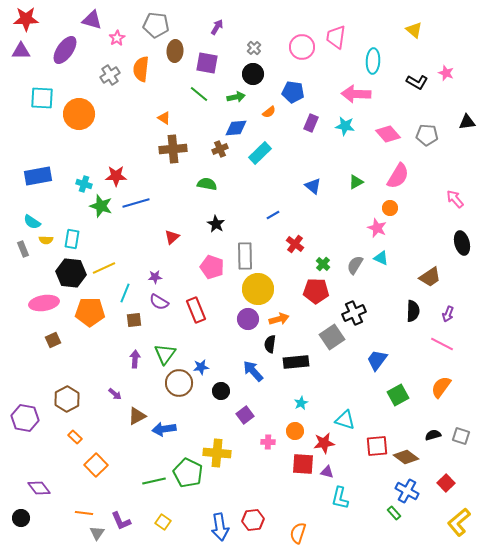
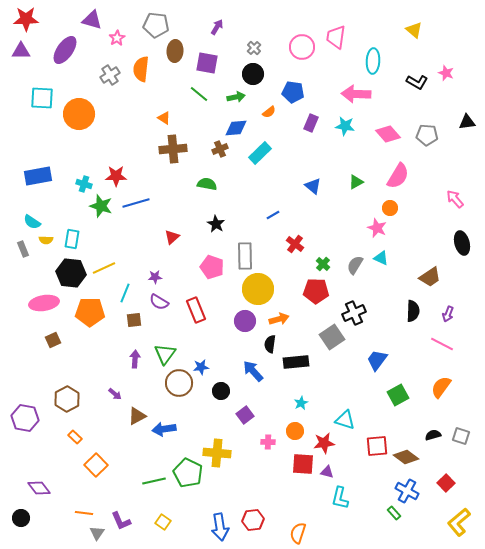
purple circle at (248, 319): moved 3 px left, 2 px down
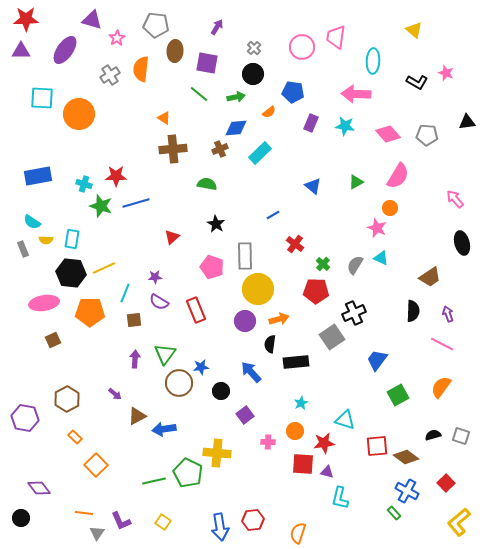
purple arrow at (448, 314): rotated 140 degrees clockwise
blue arrow at (253, 371): moved 2 px left, 1 px down
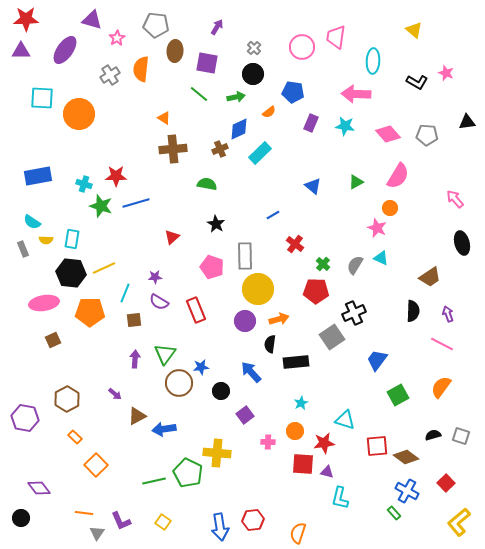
blue diamond at (236, 128): moved 3 px right, 1 px down; rotated 20 degrees counterclockwise
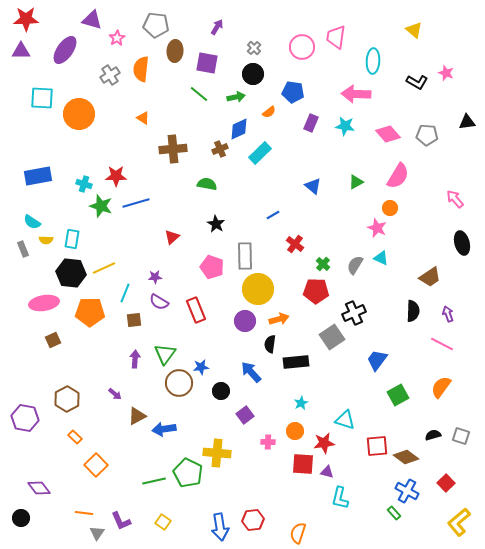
orange triangle at (164, 118): moved 21 px left
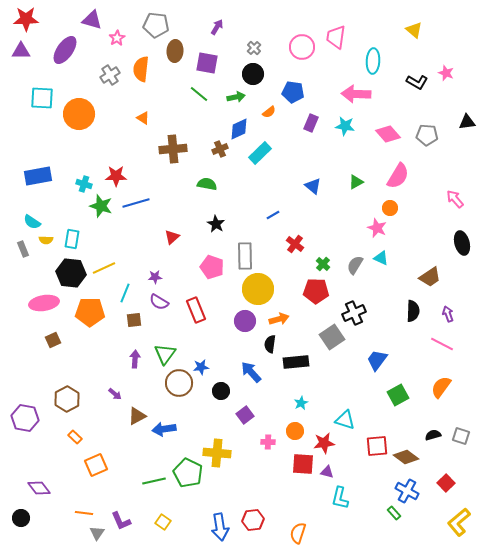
orange square at (96, 465): rotated 20 degrees clockwise
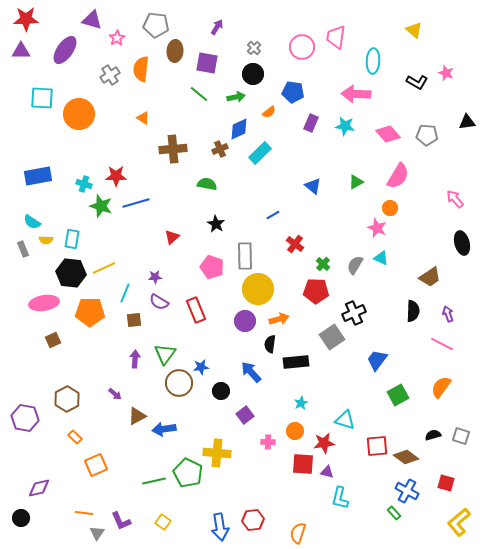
red square at (446, 483): rotated 30 degrees counterclockwise
purple diamond at (39, 488): rotated 65 degrees counterclockwise
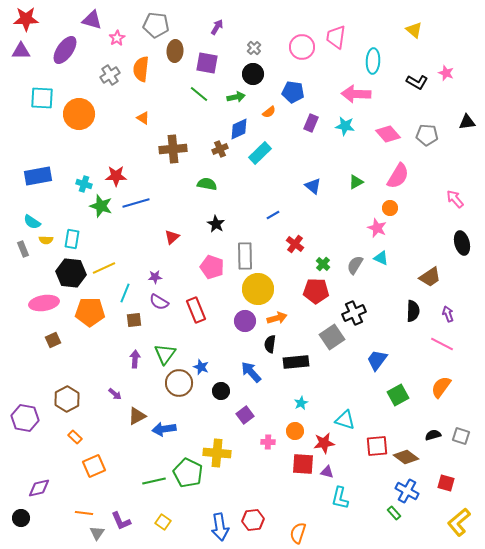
orange arrow at (279, 319): moved 2 px left, 1 px up
blue star at (201, 367): rotated 28 degrees clockwise
orange square at (96, 465): moved 2 px left, 1 px down
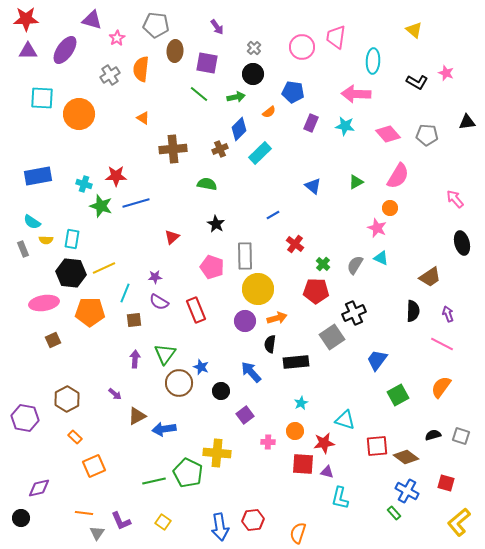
purple arrow at (217, 27): rotated 112 degrees clockwise
purple triangle at (21, 51): moved 7 px right
blue diamond at (239, 129): rotated 20 degrees counterclockwise
